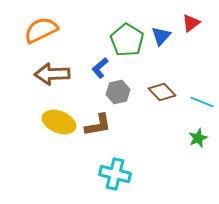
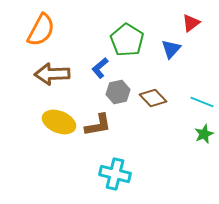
orange semicircle: rotated 144 degrees clockwise
blue triangle: moved 10 px right, 13 px down
brown diamond: moved 9 px left, 6 px down
green star: moved 6 px right, 4 px up
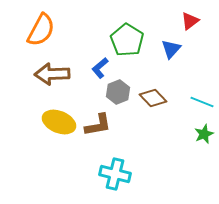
red triangle: moved 1 px left, 2 px up
gray hexagon: rotated 10 degrees counterclockwise
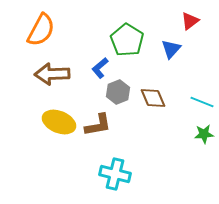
brown diamond: rotated 20 degrees clockwise
green star: rotated 18 degrees clockwise
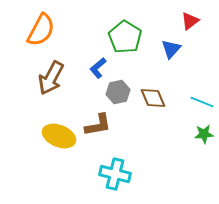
green pentagon: moved 2 px left, 3 px up
blue L-shape: moved 2 px left
brown arrow: moved 1 px left, 4 px down; rotated 60 degrees counterclockwise
gray hexagon: rotated 10 degrees clockwise
yellow ellipse: moved 14 px down
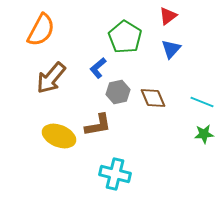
red triangle: moved 22 px left, 5 px up
brown arrow: rotated 12 degrees clockwise
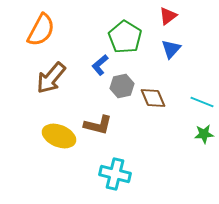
blue L-shape: moved 2 px right, 3 px up
gray hexagon: moved 4 px right, 6 px up
brown L-shape: rotated 24 degrees clockwise
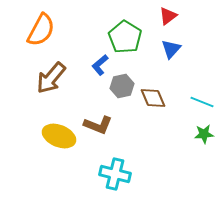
brown L-shape: rotated 8 degrees clockwise
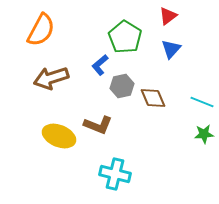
brown arrow: rotated 32 degrees clockwise
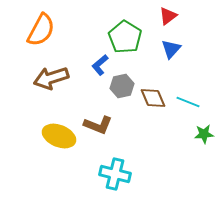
cyan line: moved 14 px left
